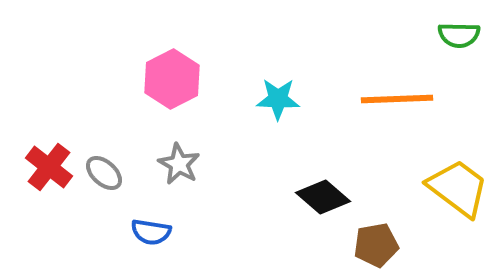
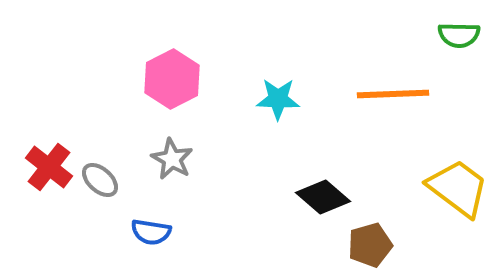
orange line: moved 4 px left, 5 px up
gray star: moved 7 px left, 5 px up
gray ellipse: moved 4 px left, 7 px down
brown pentagon: moved 6 px left; rotated 6 degrees counterclockwise
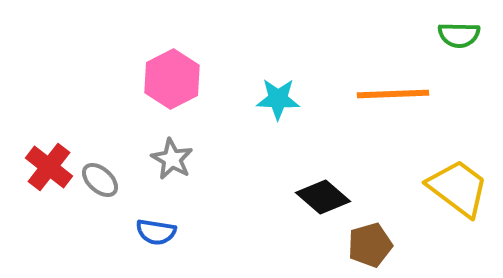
blue semicircle: moved 5 px right
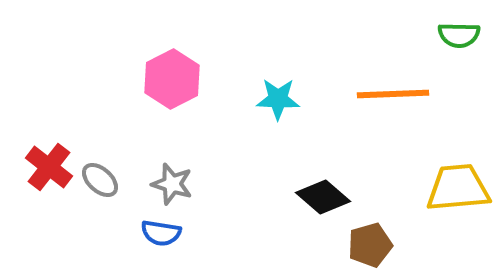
gray star: moved 25 px down; rotated 12 degrees counterclockwise
yellow trapezoid: rotated 42 degrees counterclockwise
blue semicircle: moved 5 px right, 1 px down
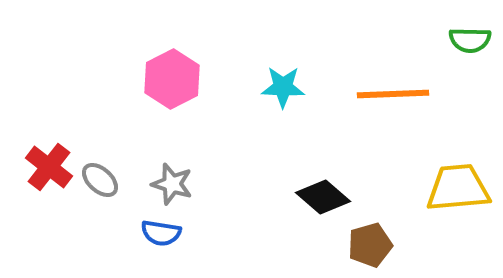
green semicircle: moved 11 px right, 5 px down
cyan star: moved 5 px right, 12 px up
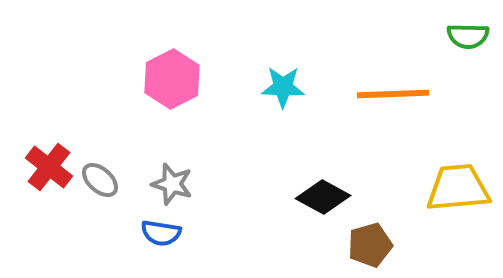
green semicircle: moved 2 px left, 4 px up
black diamond: rotated 12 degrees counterclockwise
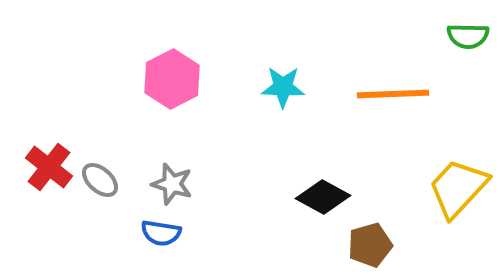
yellow trapezoid: rotated 42 degrees counterclockwise
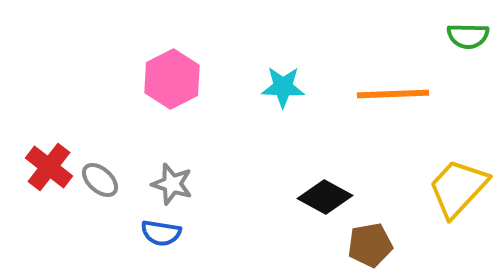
black diamond: moved 2 px right
brown pentagon: rotated 6 degrees clockwise
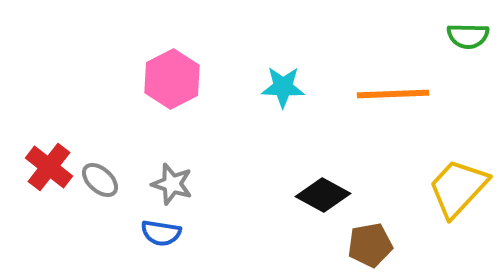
black diamond: moved 2 px left, 2 px up
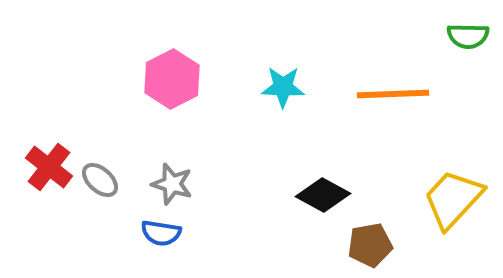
yellow trapezoid: moved 5 px left, 11 px down
